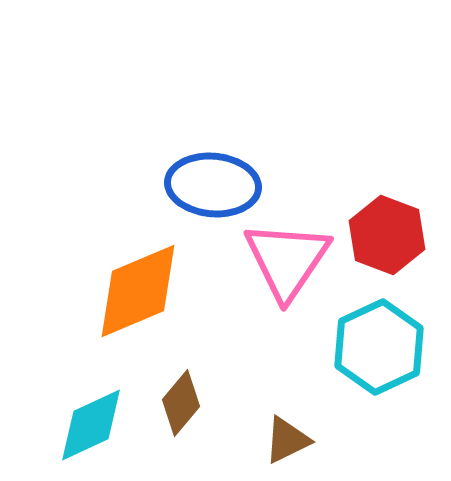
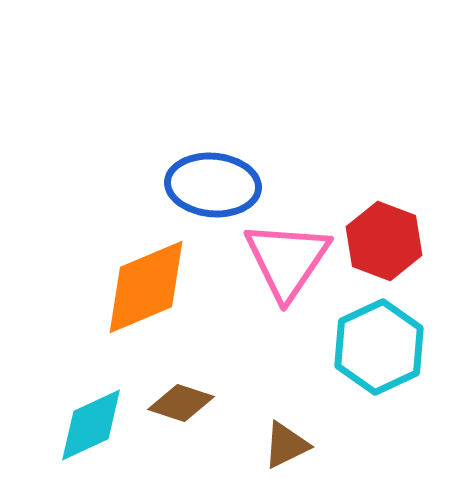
red hexagon: moved 3 px left, 6 px down
orange diamond: moved 8 px right, 4 px up
brown diamond: rotated 68 degrees clockwise
brown triangle: moved 1 px left, 5 px down
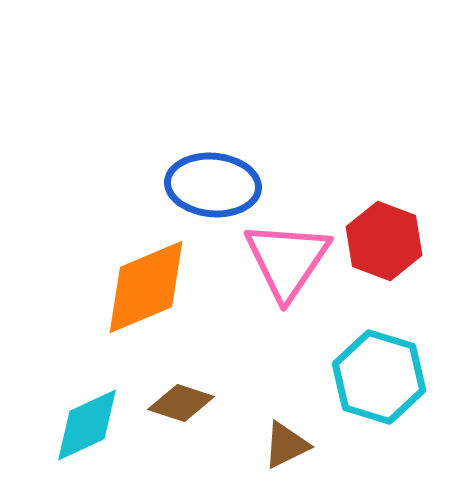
cyan hexagon: moved 30 px down; rotated 18 degrees counterclockwise
cyan diamond: moved 4 px left
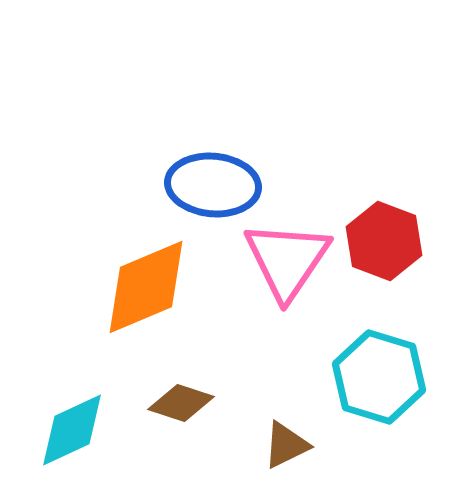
cyan diamond: moved 15 px left, 5 px down
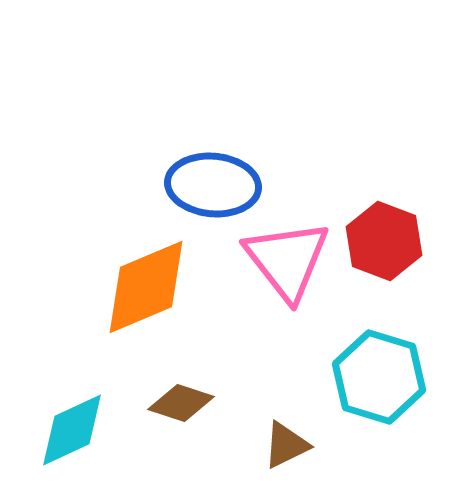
pink triangle: rotated 12 degrees counterclockwise
